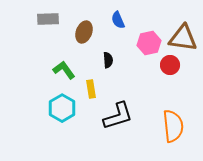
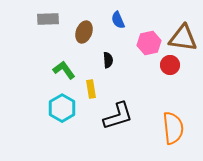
orange semicircle: moved 2 px down
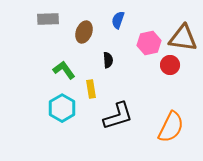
blue semicircle: rotated 42 degrees clockwise
orange semicircle: moved 2 px left, 1 px up; rotated 32 degrees clockwise
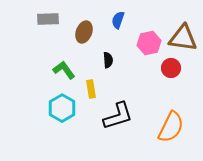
red circle: moved 1 px right, 3 px down
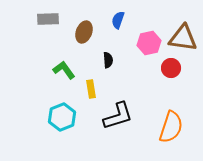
cyan hexagon: moved 9 px down; rotated 8 degrees clockwise
orange semicircle: rotated 8 degrees counterclockwise
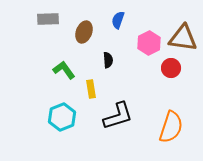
pink hexagon: rotated 15 degrees counterclockwise
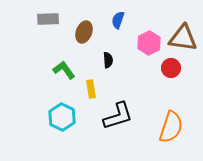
cyan hexagon: rotated 12 degrees counterclockwise
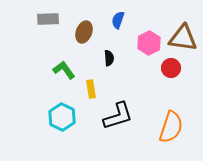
black semicircle: moved 1 px right, 2 px up
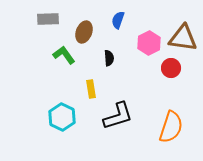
green L-shape: moved 15 px up
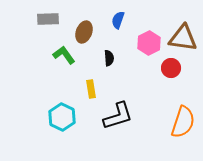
orange semicircle: moved 12 px right, 5 px up
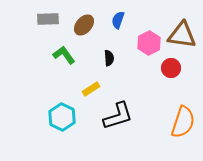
brown ellipse: moved 7 px up; rotated 20 degrees clockwise
brown triangle: moved 1 px left, 3 px up
yellow rectangle: rotated 66 degrees clockwise
